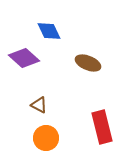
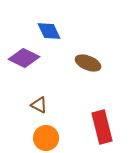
purple diamond: rotated 16 degrees counterclockwise
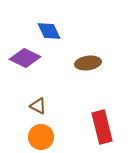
purple diamond: moved 1 px right
brown ellipse: rotated 30 degrees counterclockwise
brown triangle: moved 1 px left, 1 px down
orange circle: moved 5 px left, 1 px up
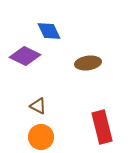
purple diamond: moved 2 px up
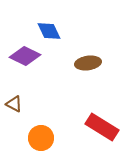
brown triangle: moved 24 px left, 2 px up
red rectangle: rotated 44 degrees counterclockwise
orange circle: moved 1 px down
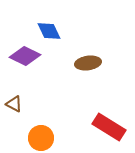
red rectangle: moved 7 px right
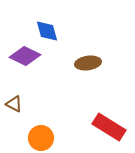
blue diamond: moved 2 px left; rotated 10 degrees clockwise
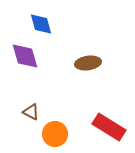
blue diamond: moved 6 px left, 7 px up
purple diamond: rotated 48 degrees clockwise
brown triangle: moved 17 px right, 8 px down
orange circle: moved 14 px right, 4 px up
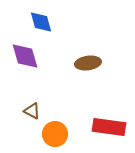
blue diamond: moved 2 px up
brown triangle: moved 1 px right, 1 px up
red rectangle: rotated 24 degrees counterclockwise
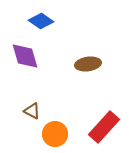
blue diamond: moved 1 px up; rotated 40 degrees counterclockwise
brown ellipse: moved 1 px down
red rectangle: moved 5 px left; rotated 56 degrees counterclockwise
